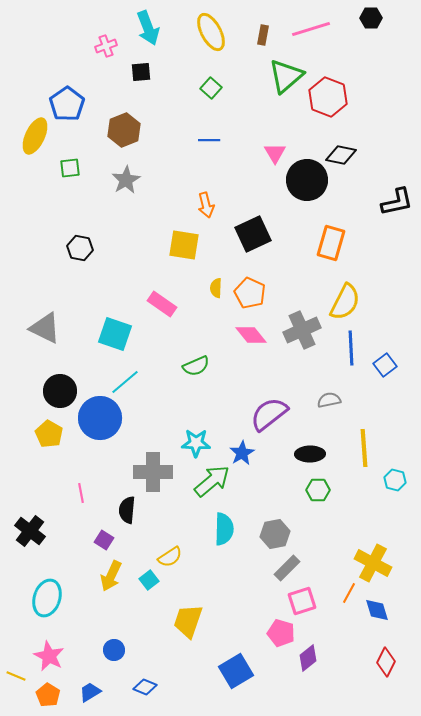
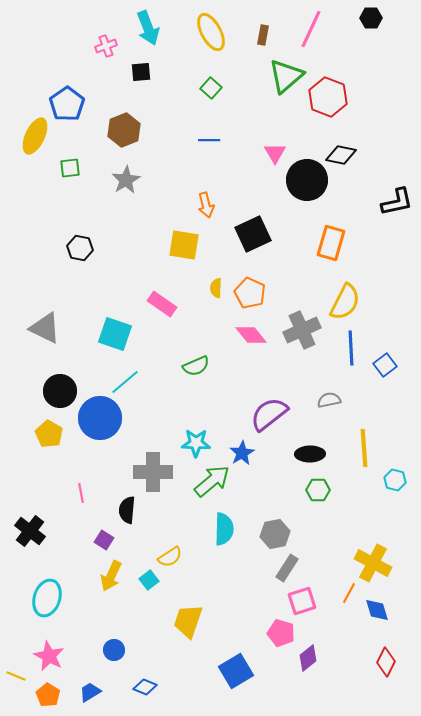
pink line at (311, 29): rotated 48 degrees counterclockwise
gray rectangle at (287, 568): rotated 12 degrees counterclockwise
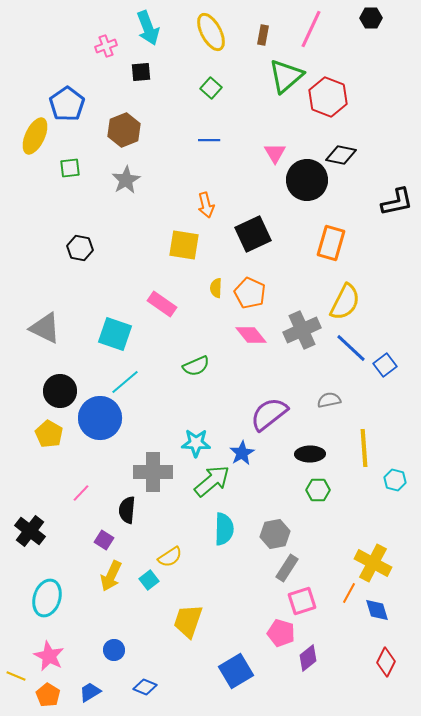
blue line at (351, 348): rotated 44 degrees counterclockwise
pink line at (81, 493): rotated 54 degrees clockwise
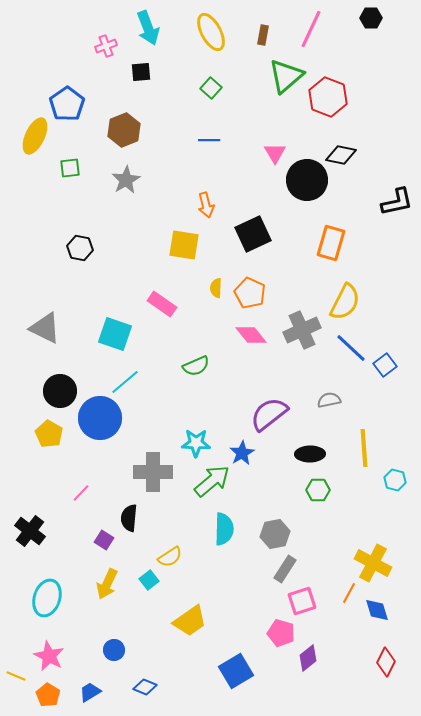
black semicircle at (127, 510): moved 2 px right, 8 px down
gray rectangle at (287, 568): moved 2 px left, 1 px down
yellow arrow at (111, 576): moved 4 px left, 8 px down
yellow trapezoid at (188, 621): moved 2 px right; rotated 144 degrees counterclockwise
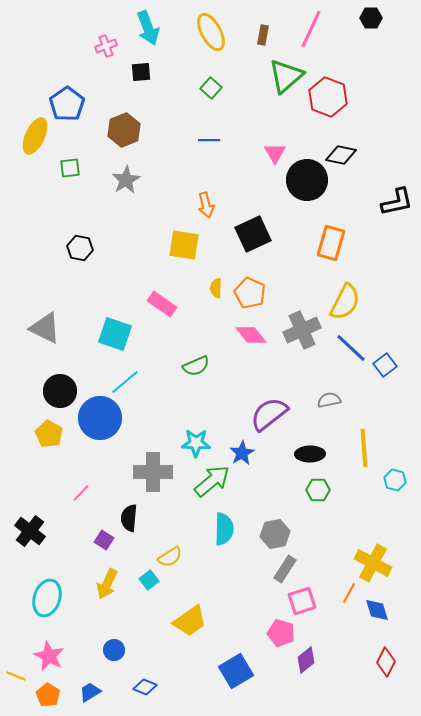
purple diamond at (308, 658): moved 2 px left, 2 px down
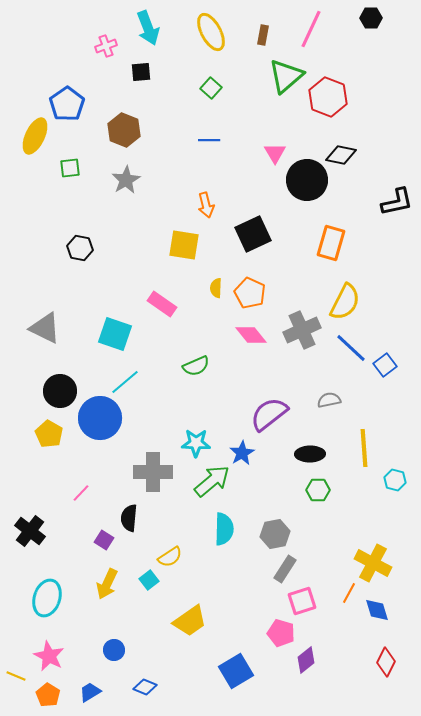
brown hexagon at (124, 130): rotated 16 degrees counterclockwise
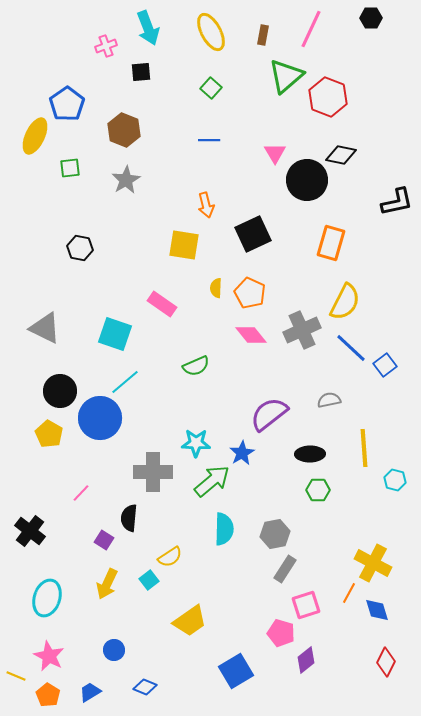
pink square at (302, 601): moved 4 px right, 4 px down
